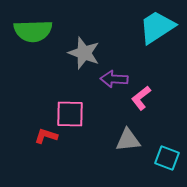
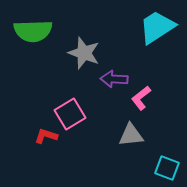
pink square: rotated 32 degrees counterclockwise
gray triangle: moved 3 px right, 5 px up
cyan square: moved 10 px down
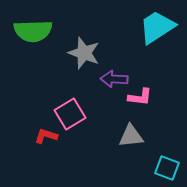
pink L-shape: moved 1 px left, 1 px up; rotated 135 degrees counterclockwise
gray triangle: moved 1 px down
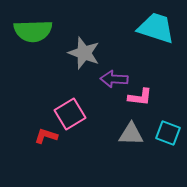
cyan trapezoid: moved 1 px left, 1 px down; rotated 51 degrees clockwise
gray triangle: moved 2 px up; rotated 8 degrees clockwise
cyan square: moved 1 px right, 35 px up
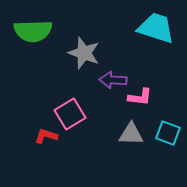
purple arrow: moved 1 px left, 1 px down
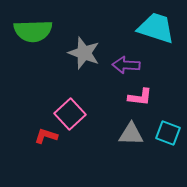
purple arrow: moved 13 px right, 15 px up
pink square: rotated 12 degrees counterclockwise
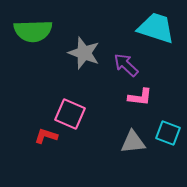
purple arrow: rotated 40 degrees clockwise
pink square: rotated 24 degrees counterclockwise
gray triangle: moved 2 px right, 8 px down; rotated 8 degrees counterclockwise
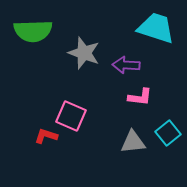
purple arrow: rotated 40 degrees counterclockwise
pink square: moved 1 px right, 2 px down
cyan square: rotated 30 degrees clockwise
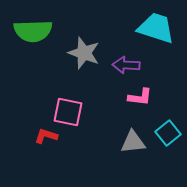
pink square: moved 3 px left, 4 px up; rotated 12 degrees counterclockwise
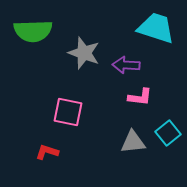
red L-shape: moved 1 px right, 16 px down
